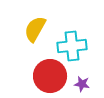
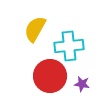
cyan cross: moved 3 px left
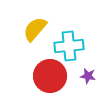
yellow semicircle: rotated 12 degrees clockwise
purple star: moved 6 px right, 8 px up
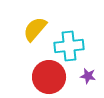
red circle: moved 1 px left, 1 px down
